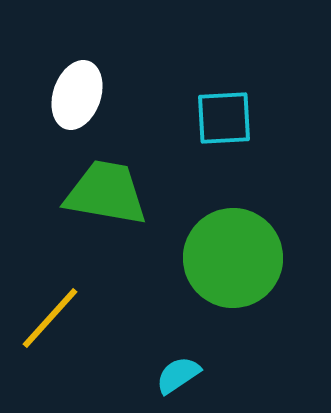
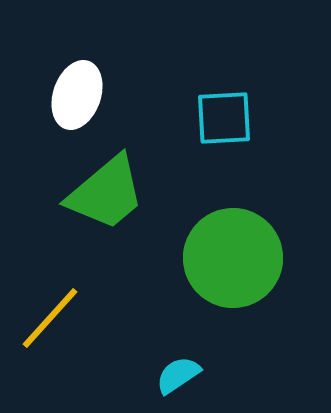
green trapezoid: rotated 130 degrees clockwise
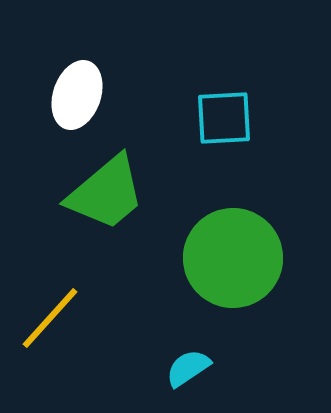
cyan semicircle: moved 10 px right, 7 px up
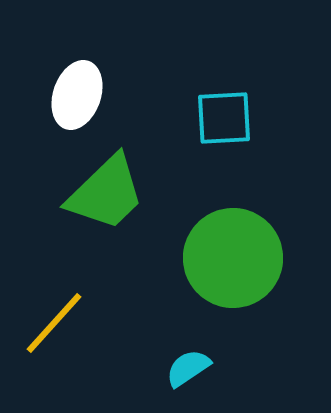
green trapezoid: rotated 4 degrees counterclockwise
yellow line: moved 4 px right, 5 px down
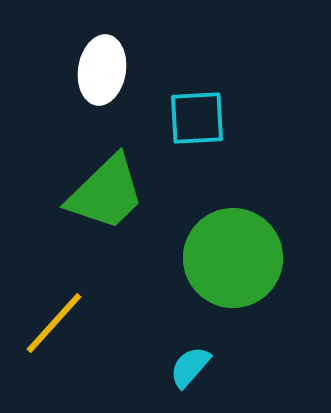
white ellipse: moved 25 px right, 25 px up; rotated 10 degrees counterclockwise
cyan square: moved 27 px left
cyan semicircle: moved 2 px right, 1 px up; rotated 15 degrees counterclockwise
